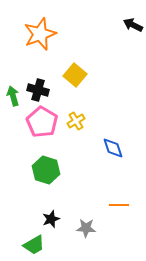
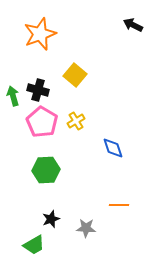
green hexagon: rotated 20 degrees counterclockwise
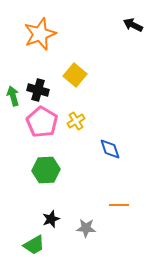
blue diamond: moved 3 px left, 1 px down
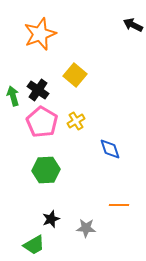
black cross: rotated 20 degrees clockwise
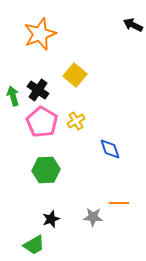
orange line: moved 2 px up
gray star: moved 7 px right, 11 px up
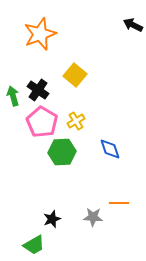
green hexagon: moved 16 px right, 18 px up
black star: moved 1 px right
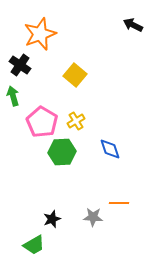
black cross: moved 18 px left, 25 px up
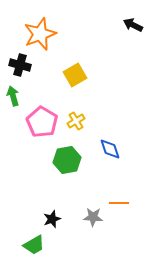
black cross: rotated 20 degrees counterclockwise
yellow square: rotated 20 degrees clockwise
green hexagon: moved 5 px right, 8 px down; rotated 8 degrees counterclockwise
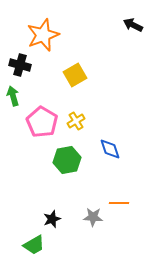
orange star: moved 3 px right, 1 px down
